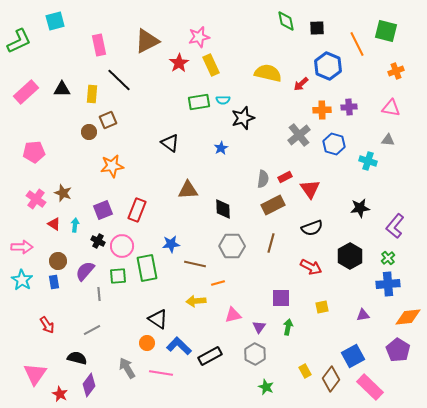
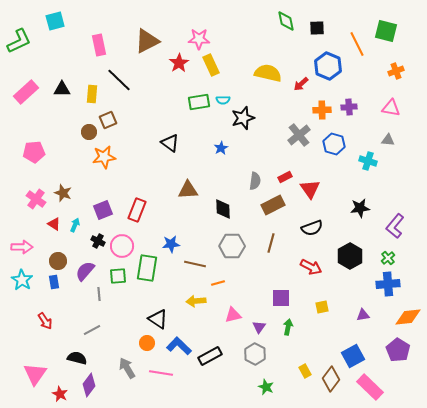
pink star at (199, 37): moved 2 px down; rotated 15 degrees clockwise
orange star at (112, 166): moved 8 px left, 9 px up
gray semicircle at (263, 179): moved 8 px left, 2 px down
cyan arrow at (75, 225): rotated 16 degrees clockwise
green rectangle at (147, 268): rotated 20 degrees clockwise
red arrow at (47, 325): moved 2 px left, 4 px up
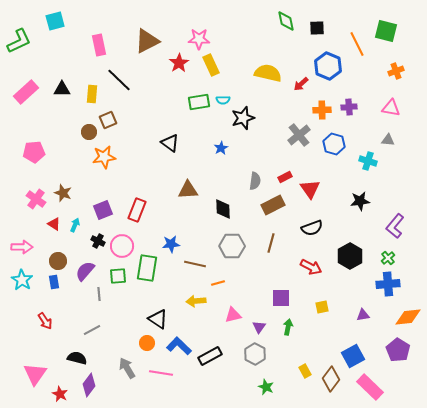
black star at (360, 208): moved 7 px up
